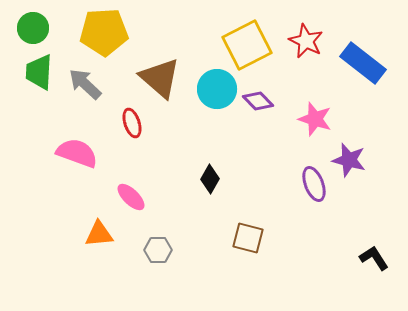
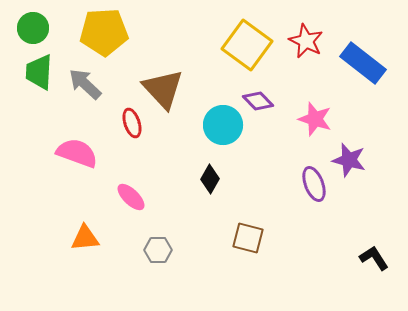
yellow square: rotated 27 degrees counterclockwise
brown triangle: moved 3 px right, 11 px down; rotated 6 degrees clockwise
cyan circle: moved 6 px right, 36 px down
orange triangle: moved 14 px left, 4 px down
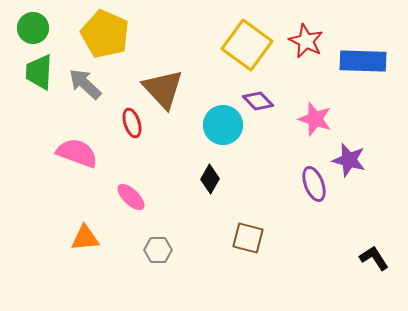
yellow pentagon: moved 1 px right, 2 px down; rotated 27 degrees clockwise
blue rectangle: moved 2 px up; rotated 36 degrees counterclockwise
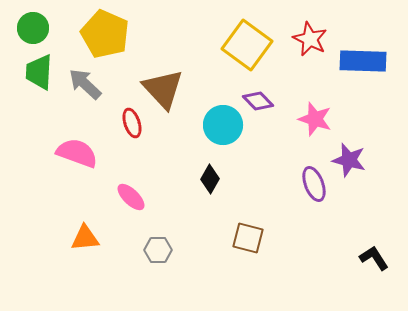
red star: moved 4 px right, 2 px up
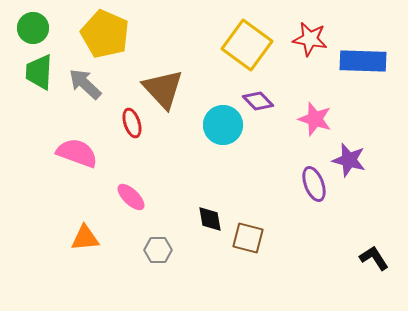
red star: rotated 16 degrees counterclockwise
black diamond: moved 40 px down; rotated 40 degrees counterclockwise
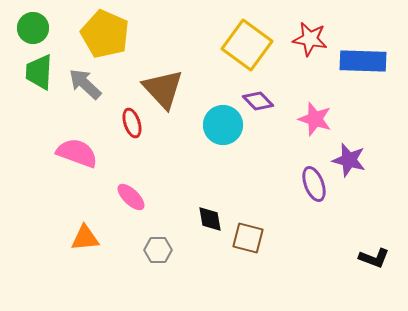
black L-shape: rotated 144 degrees clockwise
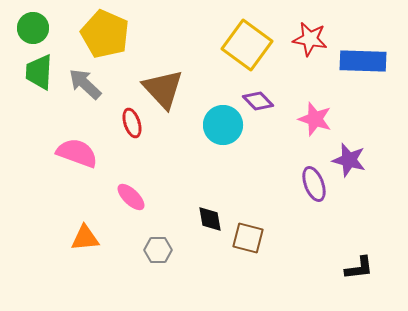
black L-shape: moved 15 px left, 10 px down; rotated 28 degrees counterclockwise
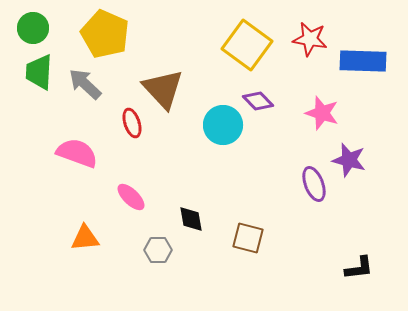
pink star: moved 7 px right, 6 px up
black diamond: moved 19 px left
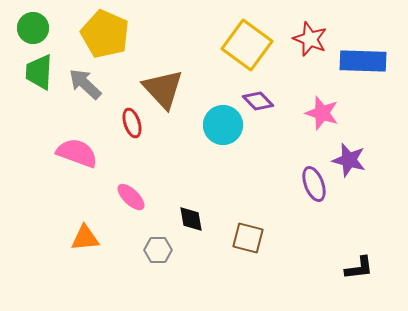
red star: rotated 12 degrees clockwise
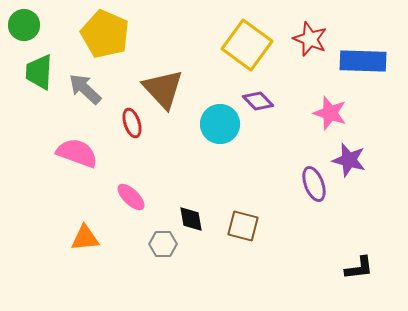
green circle: moved 9 px left, 3 px up
gray arrow: moved 5 px down
pink star: moved 8 px right
cyan circle: moved 3 px left, 1 px up
brown square: moved 5 px left, 12 px up
gray hexagon: moved 5 px right, 6 px up
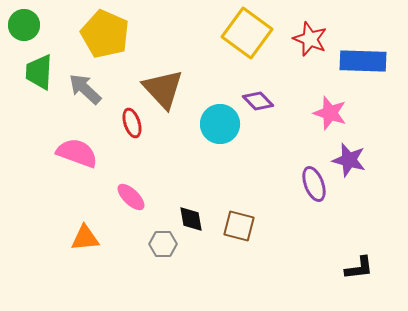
yellow square: moved 12 px up
brown square: moved 4 px left
